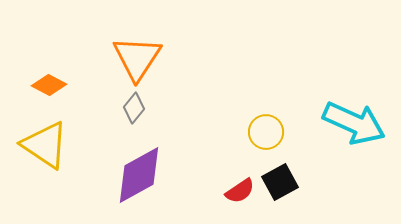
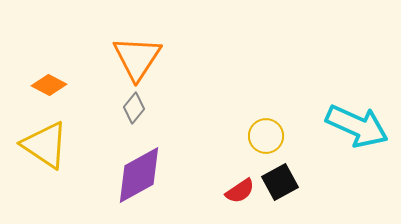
cyan arrow: moved 3 px right, 3 px down
yellow circle: moved 4 px down
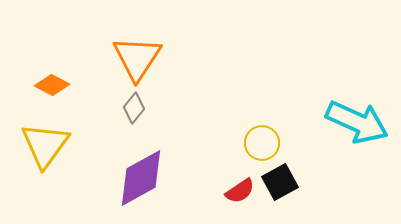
orange diamond: moved 3 px right
cyan arrow: moved 4 px up
yellow circle: moved 4 px left, 7 px down
yellow triangle: rotated 32 degrees clockwise
purple diamond: moved 2 px right, 3 px down
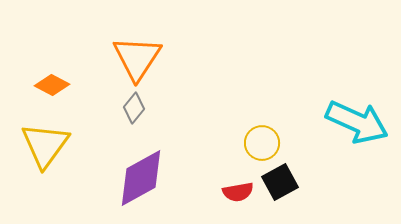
red semicircle: moved 2 px left, 1 px down; rotated 24 degrees clockwise
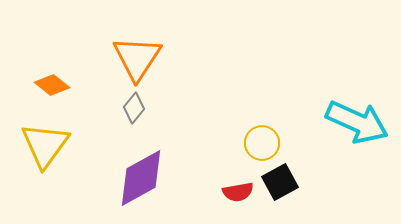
orange diamond: rotated 12 degrees clockwise
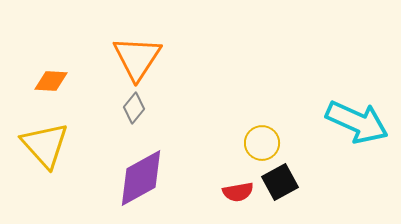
orange diamond: moved 1 px left, 4 px up; rotated 36 degrees counterclockwise
yellow triangle: rotated 18 degrees counterclockwise
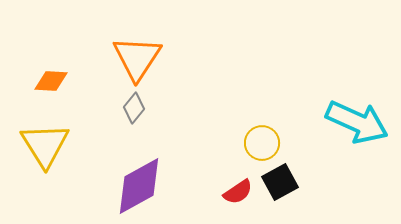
yellow triangle: rotated 10 degrees clockwise
purple diamond: moved 2 px left, 8 px down
red semicircle: rotated 24 degrees counterclockwise
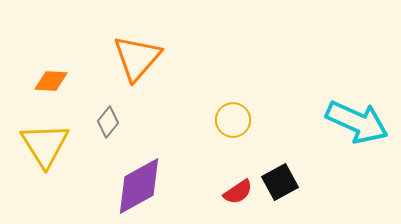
orange triangle: rotated 8 degrees clockwise
gray diamond: moved 26 px left, 14 px down
yellow circle: moved 29 px left, 23 px up
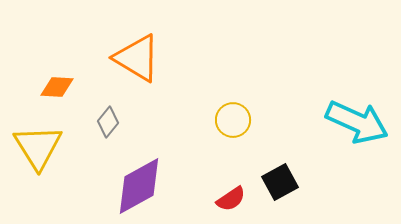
orange triangle: rotated 40 degrees counterclockwise
orange diamond: moved 6 px right, 6 px down
yellow triangle: moved 7 px left, 2 px down
red semicircle: moved 7 px left, 7 px down
